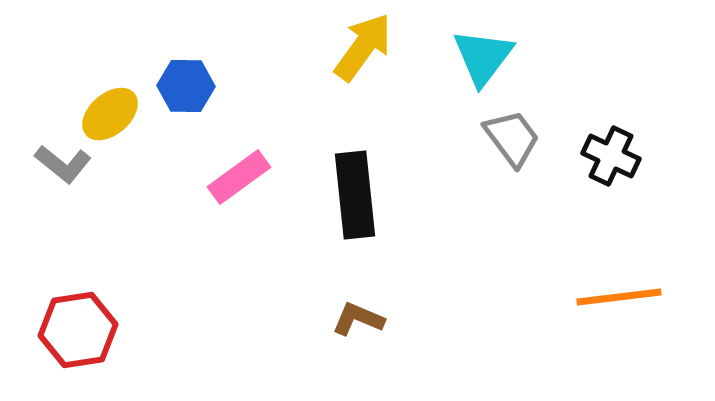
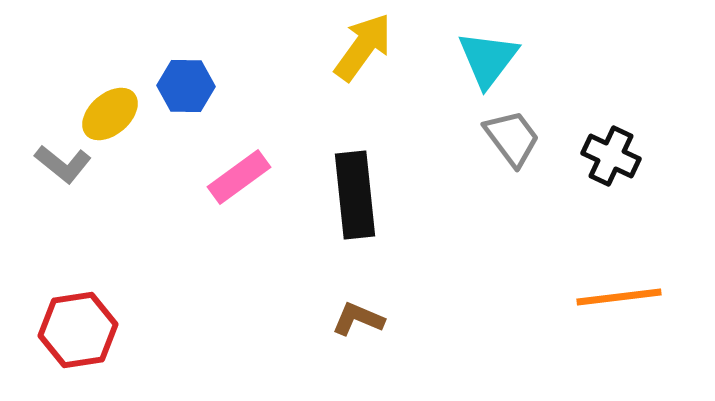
cyan triangle: moved 5 px right, 2 px down
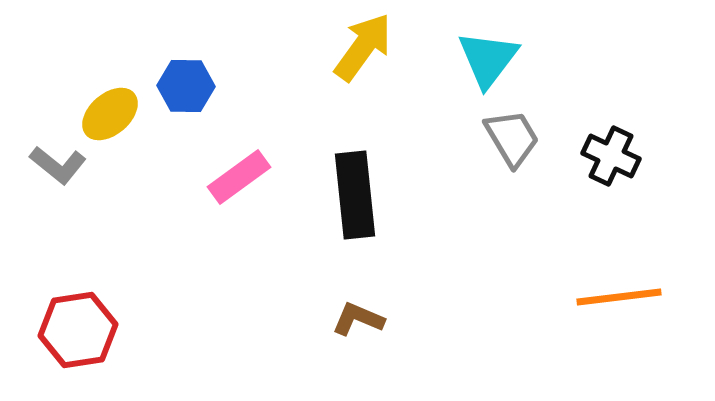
gray trapezoid: rotated 6 degrees clockwise
gray L-shape: moved 5 px left, 1 px down
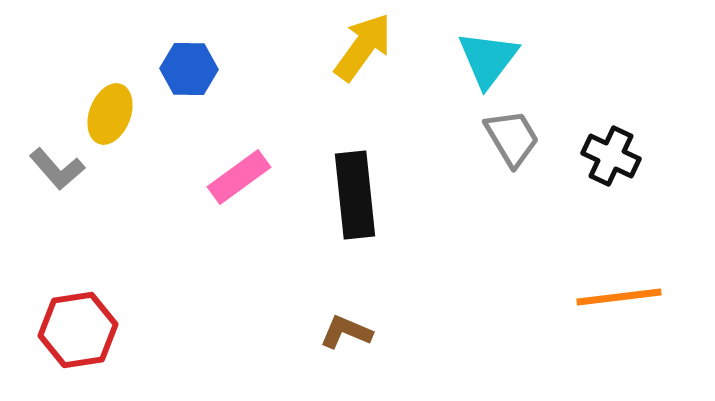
blue hexagon: moved 3 px right, 17 px up
yellow ellipse: rotated 28 degrees counterclockwise
gray L-shape: moved 1 px left, 4 px down; rotated 10 degrees clockwise
brown L-shape: moved 12 px left, 13 px down
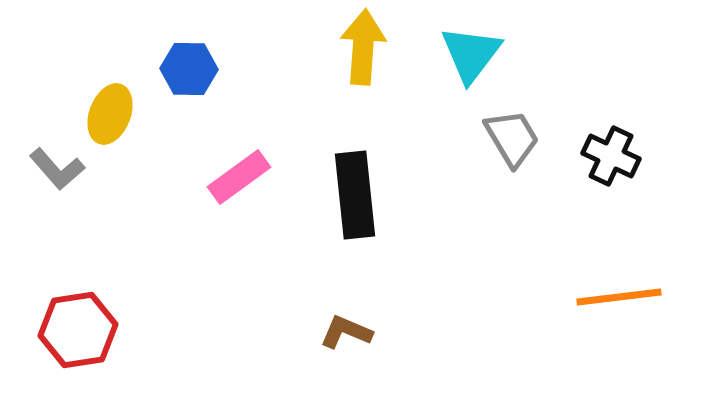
yellow arrow: rotated 32 degrees counterclockwise
cyan triangle: moved 17 px left, 5 px up
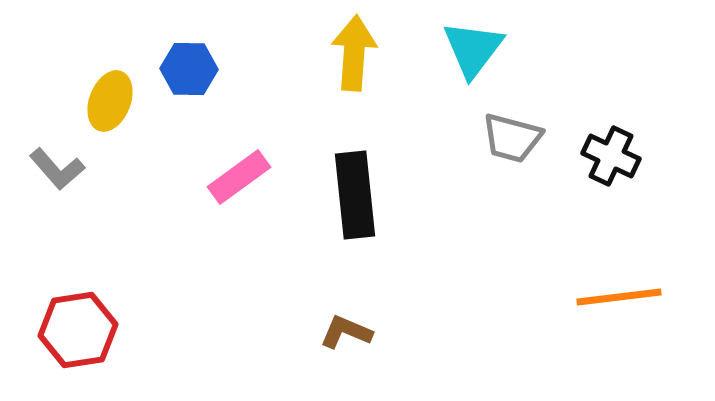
yellow arrow: moved 9 px left, 6 px down
cyan triangle: moved 2 px right, 5 px up
yellow ellipse: moved 13 px up
gray trapezoid: rotated 136 degrees clockwise
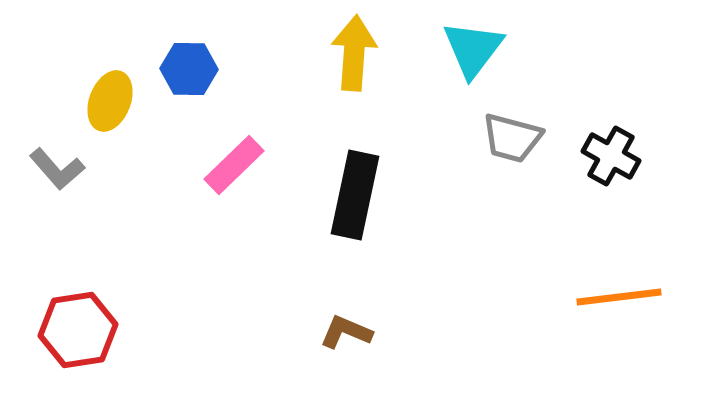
black cross: rotated 4 degrees clockwise
pink rectangle: moved 5 px left, 12 px up; rotated 8 degrees counterclockwise
black rectangle: rotated 18 degrees clockwise
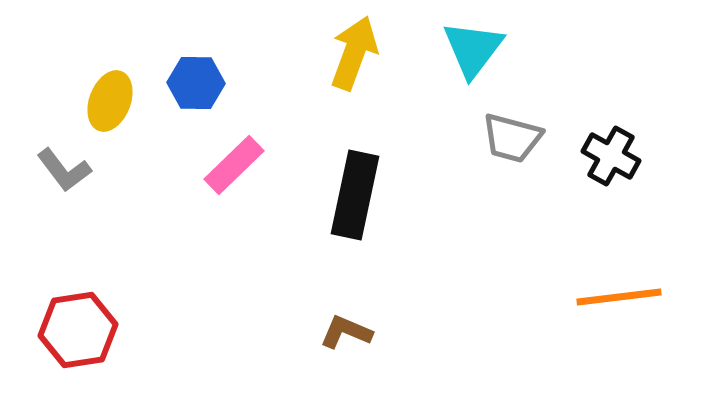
yellow arrow: rotated 16 degrees clockwise
blue hexagon: moved 7 px right, 14 px down
gray L-shape: moved 7 px right, 1 px down; rotated 4 degrees clockwise
